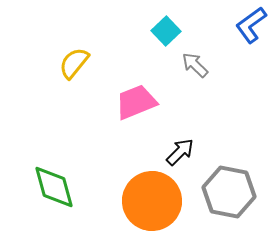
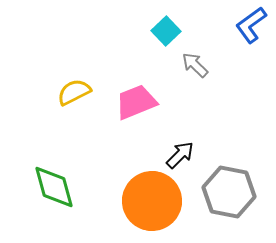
yellow semicircle: moved 29 px down; rotated 24 degrees clockwise
black arrow: moved 3 px down
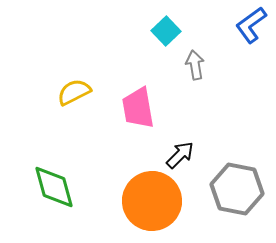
gray arrow: rotated 36 degrees clockwise
pink trapezoid: moved 2 px right, 6 px down; rotated 78 degrees counterclockwise
gray hexagon: moved 8 px right, 3 px up
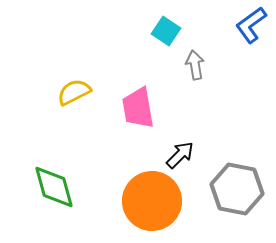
cyan square: rotated 12 degrees counterclockwise
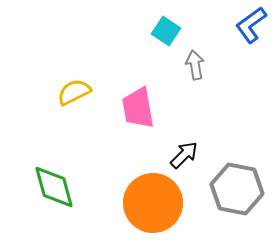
black arrow: moved 4 px right
orange circle: moved 1 px right, 2 px down
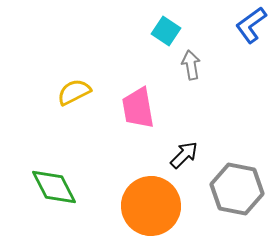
gray arrow: moved 4 px left
green diamond: rotated 12 degrees counterclockwise
orange circle: moved 2 px left, 3 px down
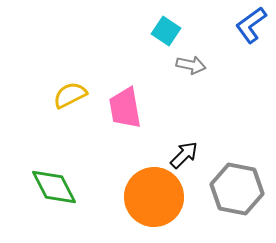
gray arrow: rotated 112 degrees clockwise
yellow semicircle: moved 4 px left, 3 px down
pink trapezoid: moved 13 px left
orange circle: moved 3 px right, 9 px up
